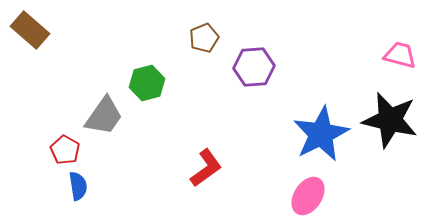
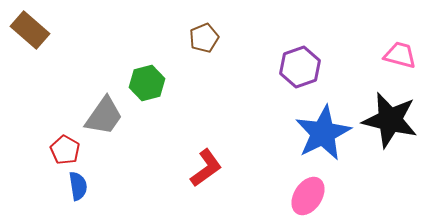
purple hexagon: moved 46 px right; rotated 15 degrees counterclockwise
blue star: moved 2 px right, 1 px up
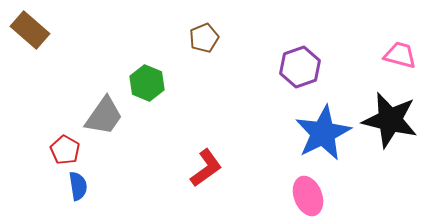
green hexagon: rotated 24 degrees counterclockwise
pink ellipse: rotated 54 degrees counterclockwise
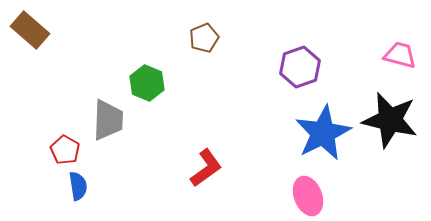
gray trapezoid: moved 4 px right, 4 px down; rotated 33 degrees counterclockwise
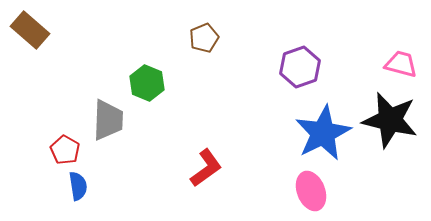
pink trapezoid: moved 1 px right, 9 px down
pink ellipse: moved 3 px right, 5 px up
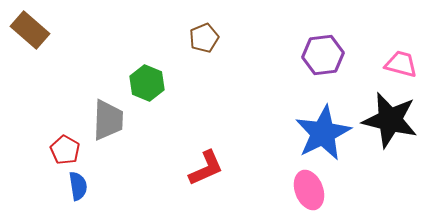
purple hexagon: moved 23 px right, 12 px up; rotated 12 degrees clockwise
red L-shape: rotated 12 degrees clockwise
pink ellipse: moved 2 px left, 1 px up
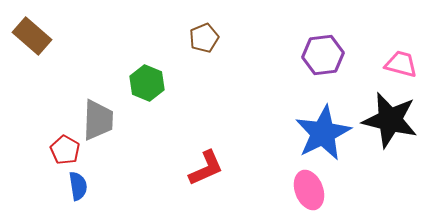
brown rectangle: moved 2 px right, 6 px down
gray trapezoid: moved 10 px left
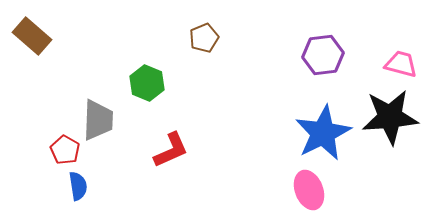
black star: moved 3 px up; rotated 18 degrees counterclockwise
red L-shape: moved 35 px left, 18 px up
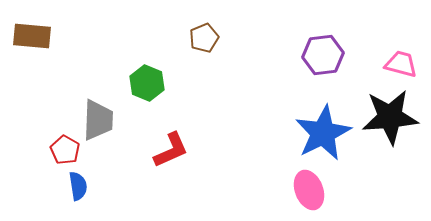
brown rectangle: rotated 36 degrees counterclockwise
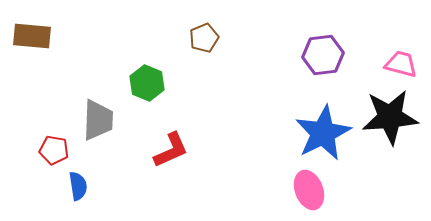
red pentagon: moved 11 px left; rotated 20 degrees counterclockwise
